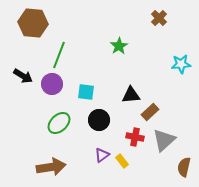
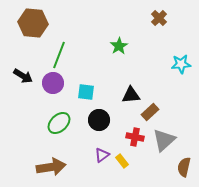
purple circle: moved 1 px right, 1 px up
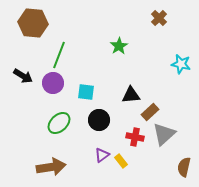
cyan star: rotated 18 degrees clockwise
gray triangle: moved 6 px up
yellow rectangle: moved 1 px left
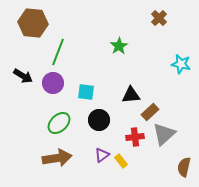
green line: moved 1 px left, 3 px up
red cross: rotated 18 degrees counterclockwise
brown arrow: moved 6 px right, 9 px up
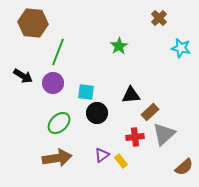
cyan star: moved 16 px up
black circle: moved 2 px left, 7 px up
brown semicircle: rotated 144 degrees counterclockwise
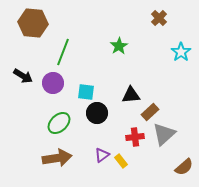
cyan star: moved 4 px down; rotated 24 degrees clockwise
green line: moved 5 px right
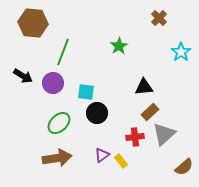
black triangle: moved 13 px right, 8 px up
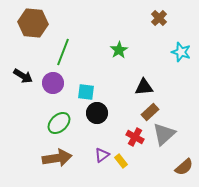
green star: moved 4 px down
cyan star: rotated 18 degrees counterclockwise
red cross: rotated 36 degrees clockwise
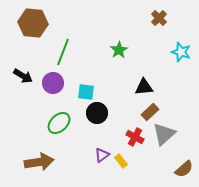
brown arrow: moved 18 px left, 4 px down
brown semicircle: moved 2 px down
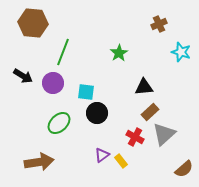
brown cross: moved 6 px down; rotated 21 degrees clockwise
green star: moved 3 px down
